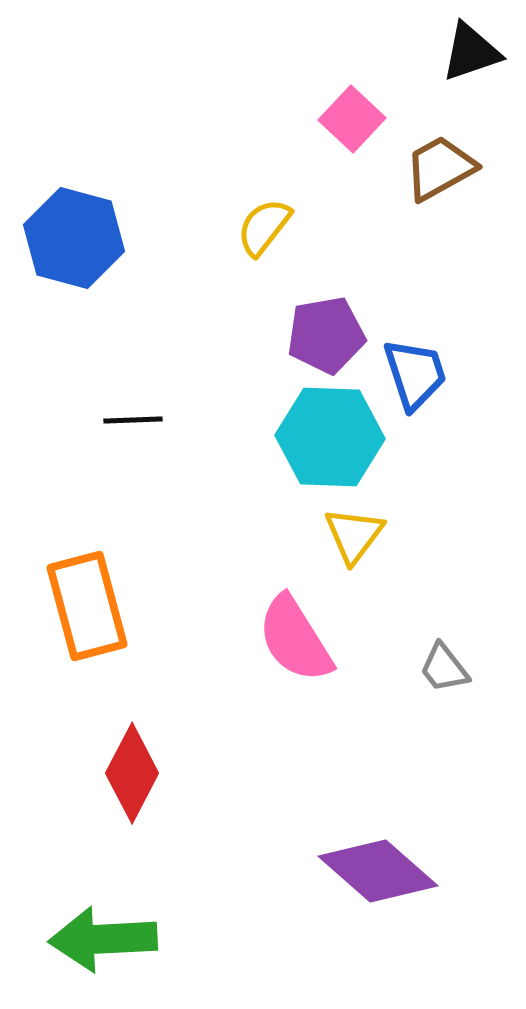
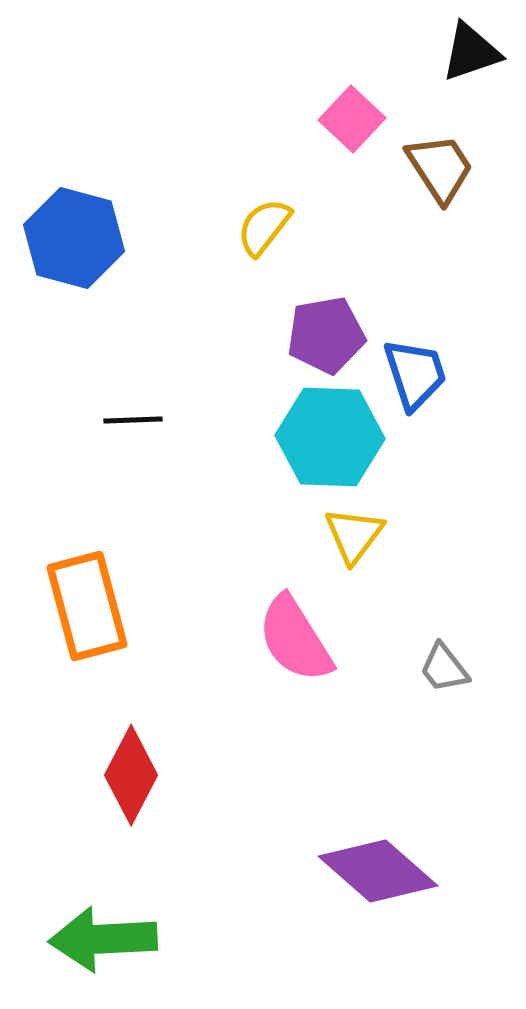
brown trapezoid: rotated 86 degrees clockwise
red diamond: moved 1 px left, 2 px down
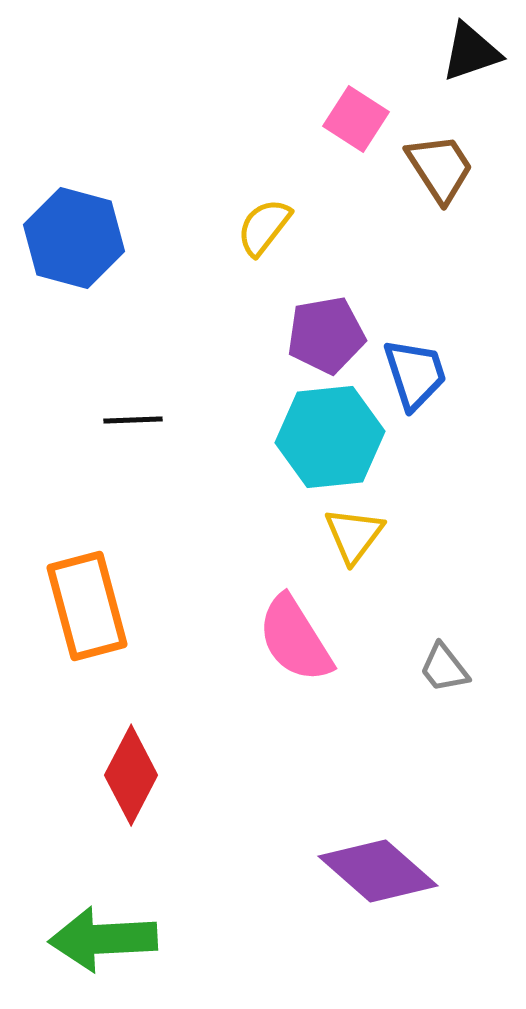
pink square: moved 4 px right; rotated 10 degrees counterclockwise
cyan hexagon: rotated 8 degrees counterclockwise
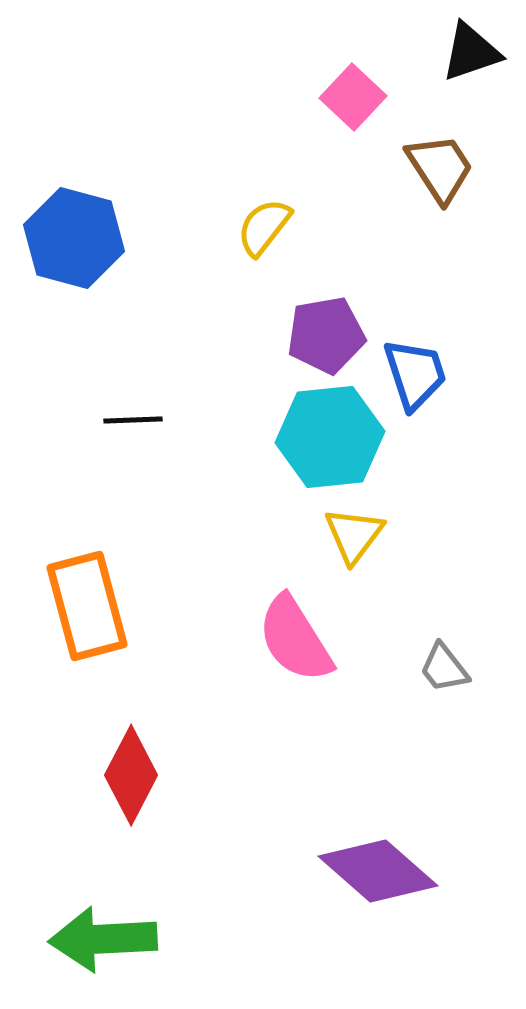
pink square: moved 3 px left, 22 px up; rotated 10 degrees clockwise
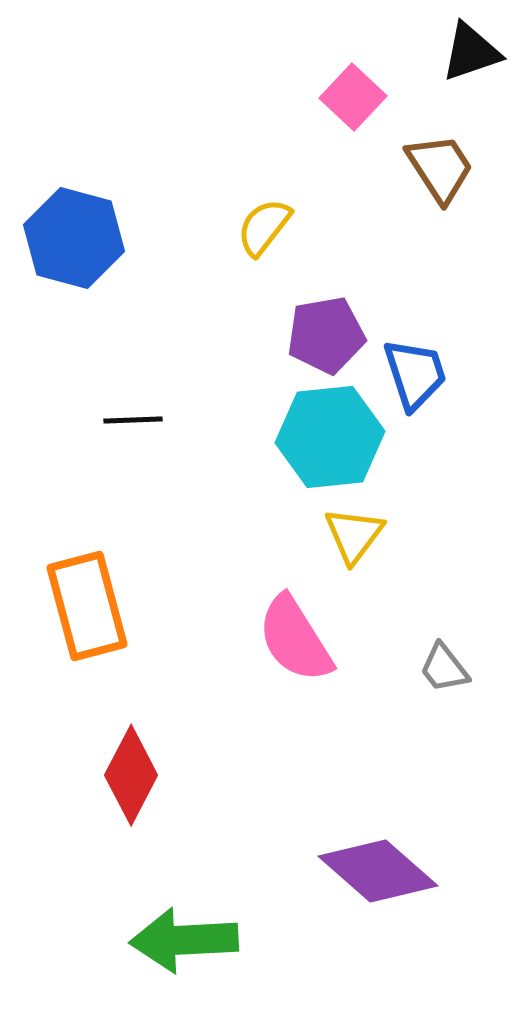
green arrow: moved 81 px right, 1 px down
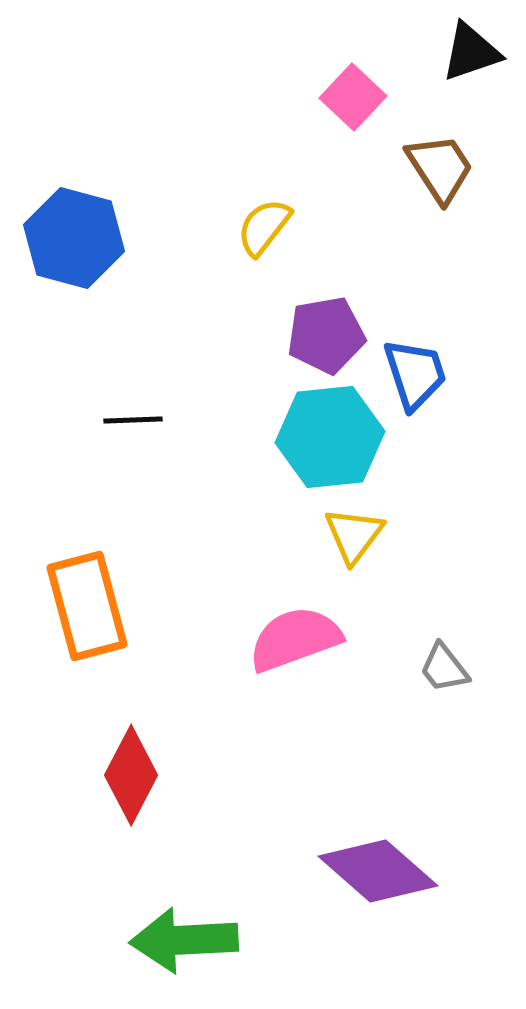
pink semicircle: rotated 102 degrees clockwise
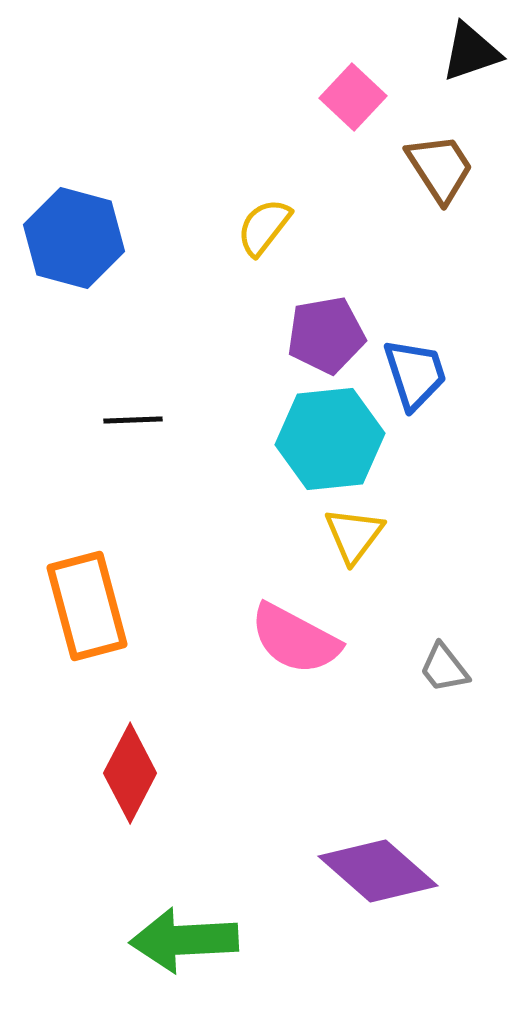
cyan hexagon: moved 2 px down
pink semicircle: rotated 132 degrees counterclockwise
red diamond: moved 1 px left, 2 px up
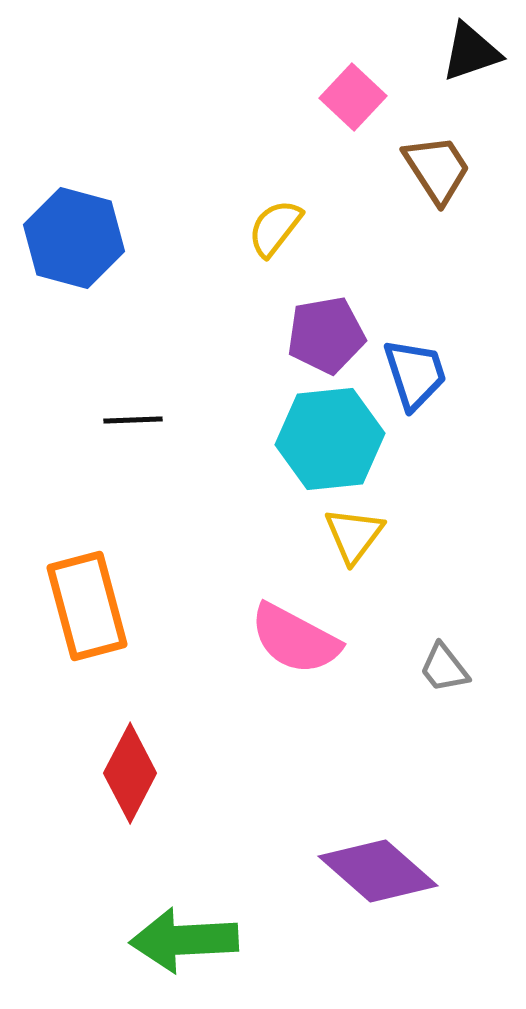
brown trapezoid: moved 3 px left, 1 px down
yellow semicircle: moved 11 px right, 1 px down
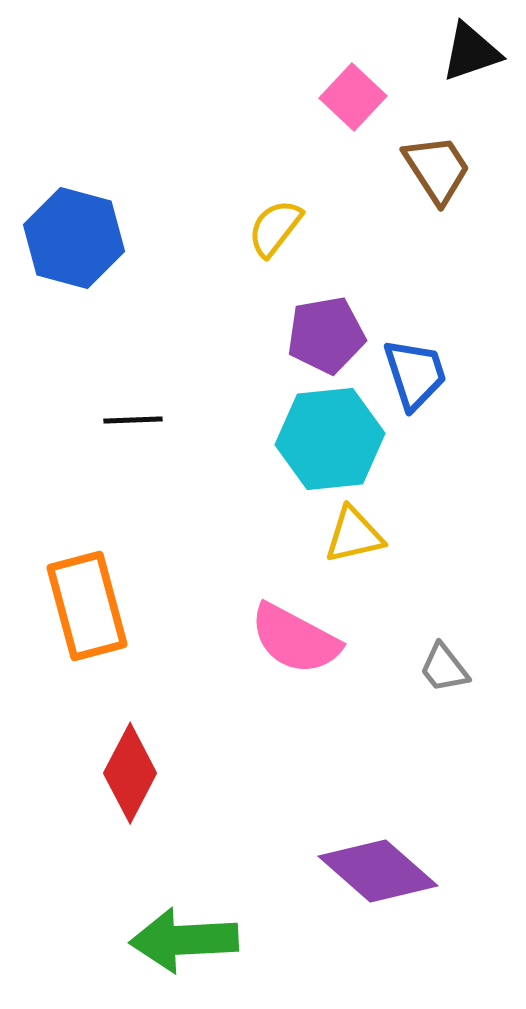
yellow triangle: rotated 40 degrees clockwise
